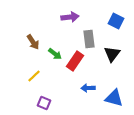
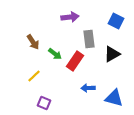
black triangle: rotated 24 degrees clockwise
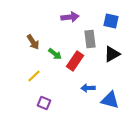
blue square: moved 5 px left; rotated 14 degrees counterclockwise
gray rectangle: moved 1 px right
blue triangle: moved 4 px left, 2 px down
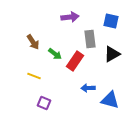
yellow line: rotated 64 degrees clockwise
